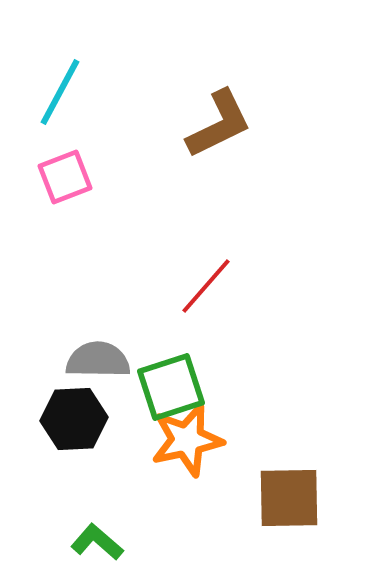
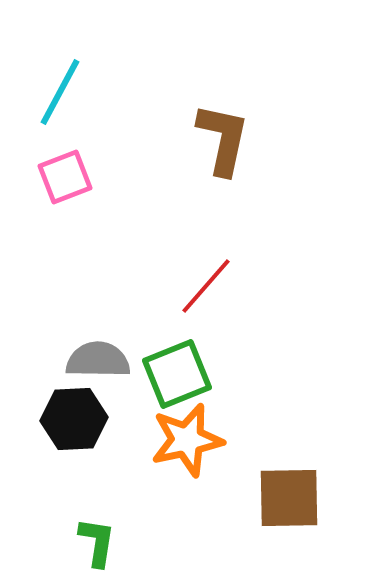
brown L-shape: moved 4 px right, 15 px down; rotated 52 degrees counterclockwise
green square: moved 6 px right, 13 px up; rotated 4 degrees counterclockwise
green L-shape: rotated 58 degrees clockwise
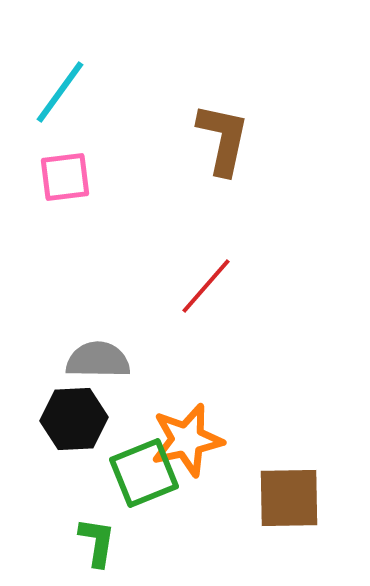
cyan line: rotated 8 degrees clockwise
pink square: rotated 14 degrees clockwise
green square: moved 33 px left, 99 px down
